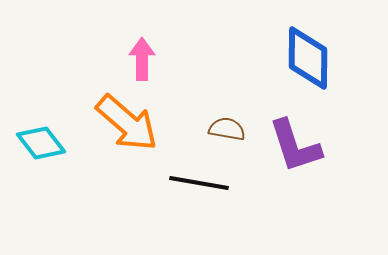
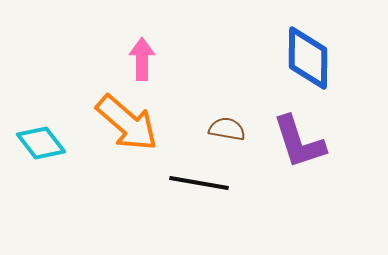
purple L-shape: moved 4 px right, 4 px up
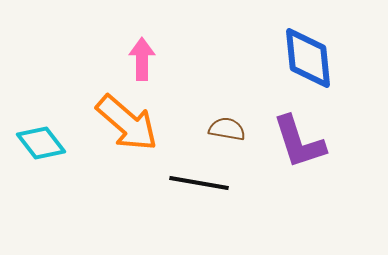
blue diamond: rotated 6 degrees counterclockwise
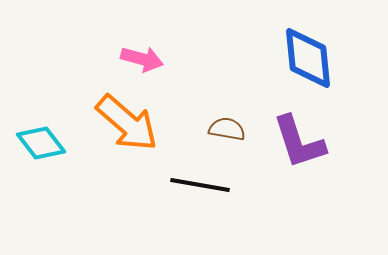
pink arrow: rotated 105 degrees clockwise
black line: moved 1 px right, 2 px down
